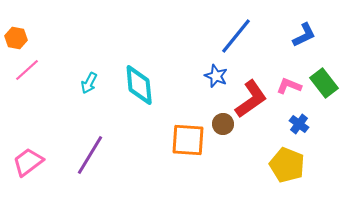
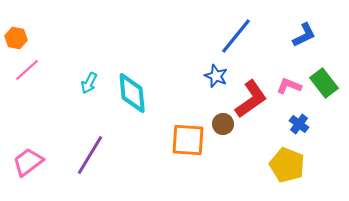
cyan diamond: moved 7 px left, 8 px down
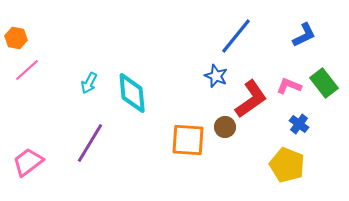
brown circle: moved 2 px right, 3 px down
purple line: moved 12 px up
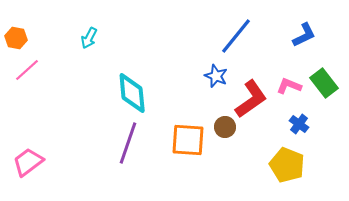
cyan arrow: moved 45 px up
purple line: moved 38 px right; rotated 12 degrees counterclockwise
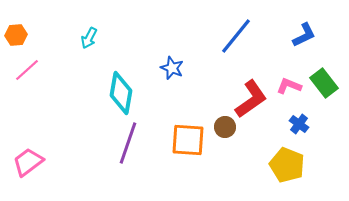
orange hexagon: moved 3 px up; rotated 15 degrees counterclockwise
blue star: moved 44 px left, 8 px up
cyan diamond: moved 11 px left; rotated 15 degrees clockwise
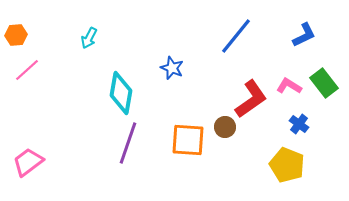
pink L-shape: rotated 10 degrees clockwise
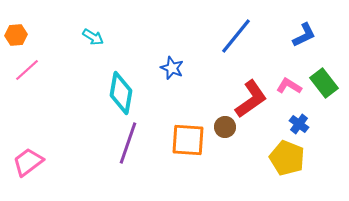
cyan arrow: moved 4 px right, 1 px up; rotated 85 degrees counterclockwise
yellow pentagon: moved 7 px up
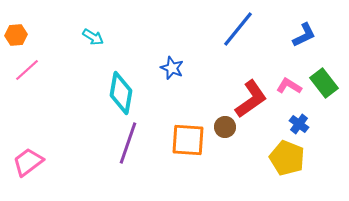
blue line: moved 2 px right, 7 px up
